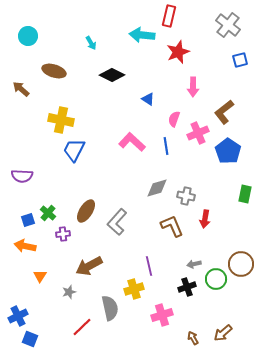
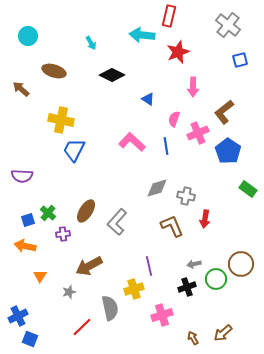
green rectangle at (245, 194): moved 3 px right, 5 px up; rotated 66 degrees counterclockwise
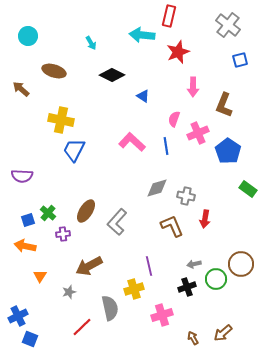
blue triangle at (148, 99): moved 5 px left, 3 px up
brown L-shape at (224, 112): moved 7 px up; rotated 30 degrees counterclockwise
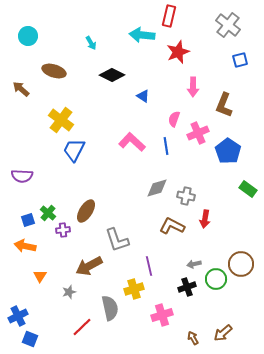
yellow cross at (61, 120): rotated 25 degrees clockwise
gray L-shape at (117, 222): moved 18 px down; rotated 60 degrees counterclockwise
brown L-shape at (172, 226): rotated 40 degrees counterclockwise
purple cross at (63, 234): moved 4 px up
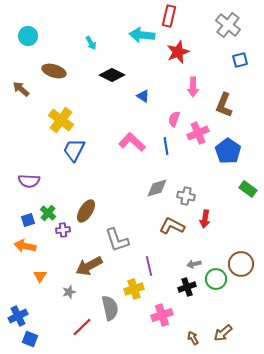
purple semicircle at (22, 176): moved 7 px right, 5 px down
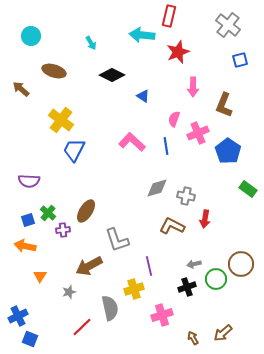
cyan circle at (28, 36): moved 3 px right
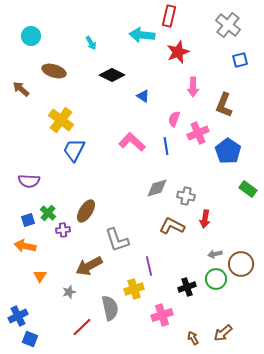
gray arrow at (194, 264): moved 21 px right, 10 px up
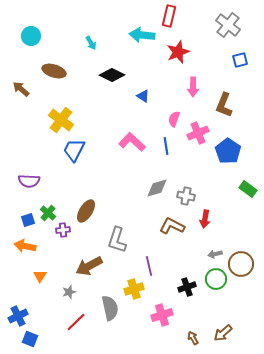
gray L-shape at (117, 240): rotated 36 degrees clockwise
red line at (82, 327): moved 6 px left, 5 px up
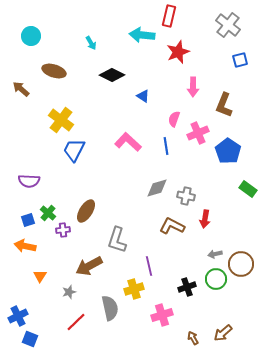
pink L-shape at (132, 142): moved 4 px left
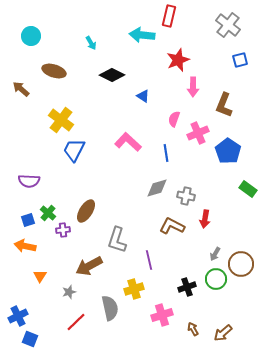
red star at (178, 52): moved 8 px down
blue line at (166, 146): moved 7 px down
gray arrow at (215, 254): rotated 48 degrees counterclockwise
purple line at (149, 266): moved 6 px up
brown arrow at (193, 338): moved 9 px up
